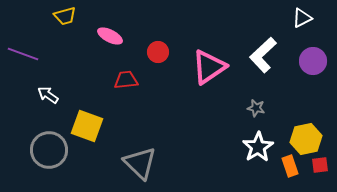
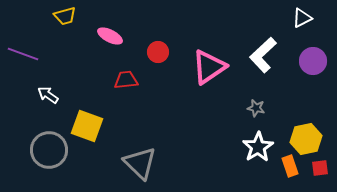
red square: moved 3 px down
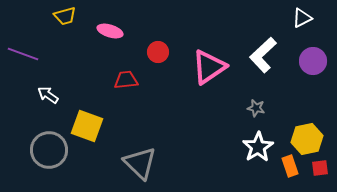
pink ellipse: moved 5 px up; rotated 10 degrees counterclockwise
yellow hexagon: moved 1 px right
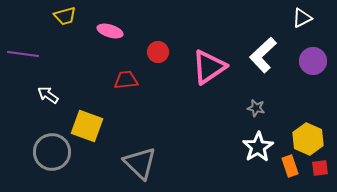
purple line: rotated 12 degrees counterclockwise
yellow hexagon: moved 1 px right; rotated 24 degrees counterclockwise
gray circle: moved 3 px right, 2 px down
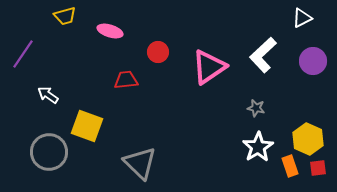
purple line: rotated 64 degrees counterclockwise
gray circle: moved 3 px left
red square: moved 2 px left
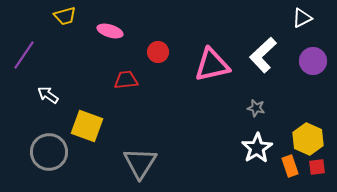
purple line: moved 1 px right, 1 px down
pink triangle: moved 3 px right, 2 px up; rotated 21 degrees clockwise
white star: moved 1 px left, 1 px down
gray triangle: rotated 18 degrees clockwise
red square: moved 1 px left, 1 px up
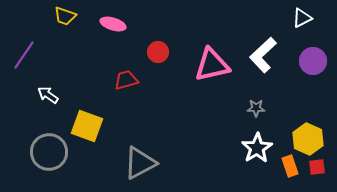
yellow trapezoid: rotated 35 degrees clockwise
pink ellipse: moved 3 px right, 7 px up
red trapezoid: rotated 10 degrees counterclockwise
gray star: rotated 12 degrees counterclockwise
gray triangle: rotated 30 degrees clockwise
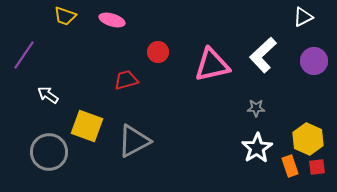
white triangle: moved 1 px right, 1 px up
pink ellipse: moved 1 px left, 4 px up
purple circle: moved 1 px right
gray triangle: moved 6 px left, 22 px up
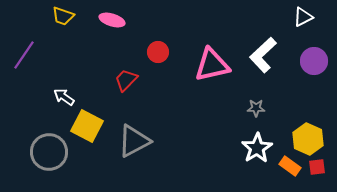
yellow trapezoid: moved 2 px left
red trapezoid: rotated 30 degrees counterclockwise
white arrow: moved 16 px right, 2 px down
yellow square: rotated 8 degrees clockwise
orange rectangle: rotated 35 degrees counterclockwise
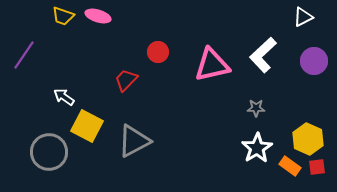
pink ellipse: moved 14 px left, 4 px up
